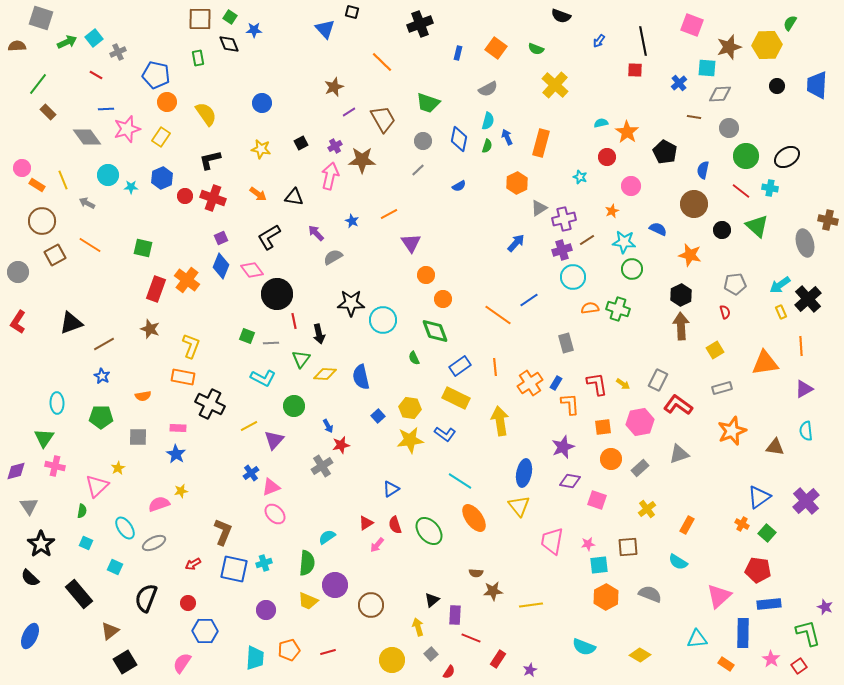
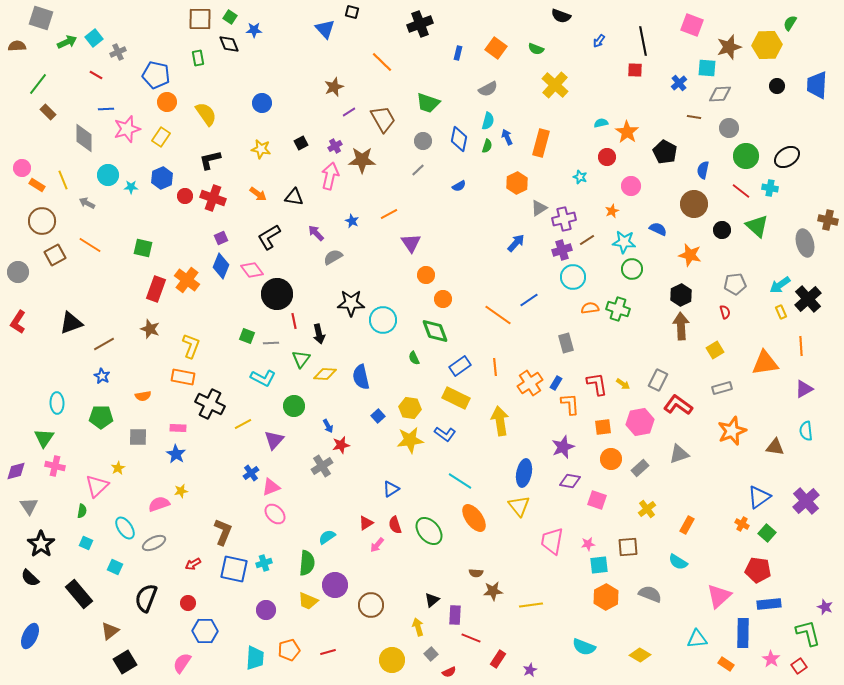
gray diamond at (87, 137): moved 3 px left, 1 px down; rotated 36 degrees clockwise
yellow line at (249, 426): moved 6 px left, 2 px up
red semicircle at (449, 672): rotated 32 degrees clockwise
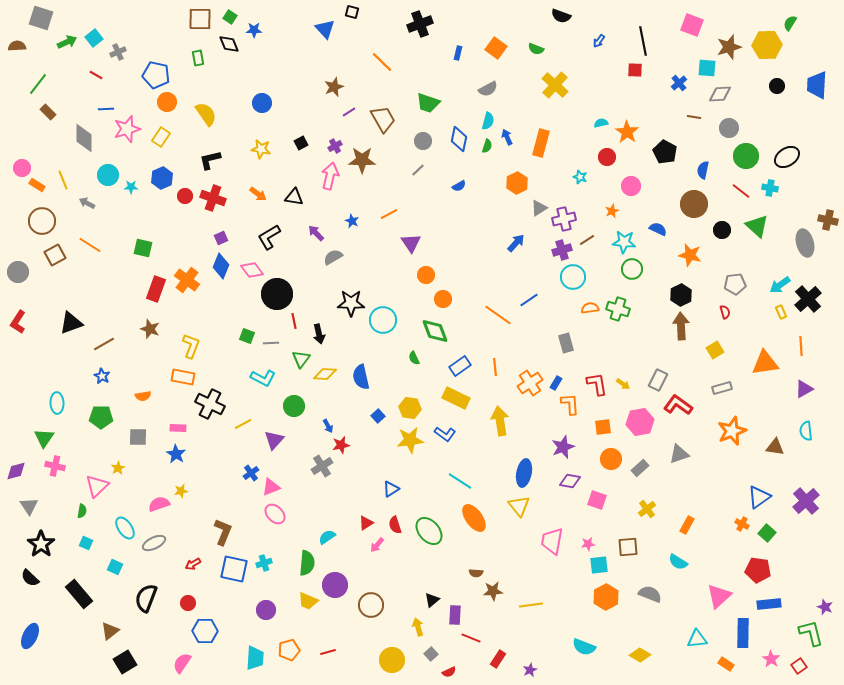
green L-shape at (808, 633): moved 3 px right
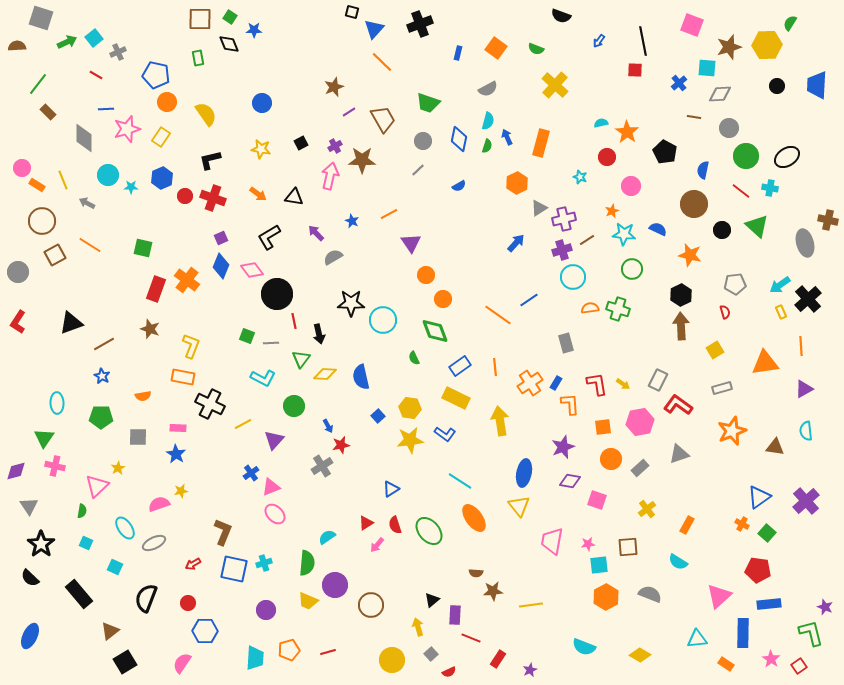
blue triangle at (325, 29): moved 49 px right; rotated 25 degrees clockwise
cyan star at (624, 242): moved 8 px up
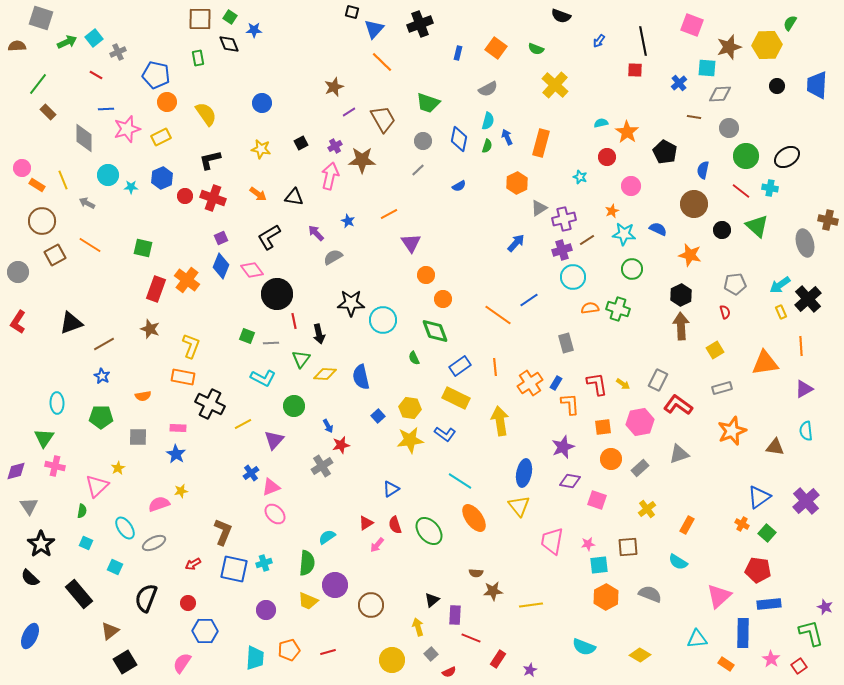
yellow rectangle at (161, 137): rotated 30 degrees clockwise
blue star at (352, 221): moved 4 px left
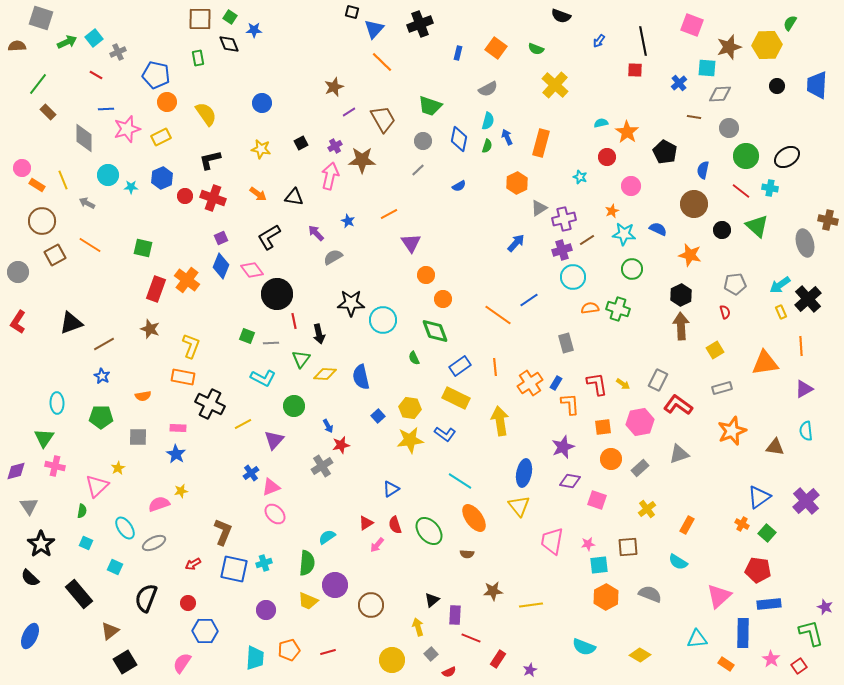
green trapezoid at (428, 103): moved 2 px right, 3 px down
brown semicircle at (476, 573): moved 9 px left, 19 px up
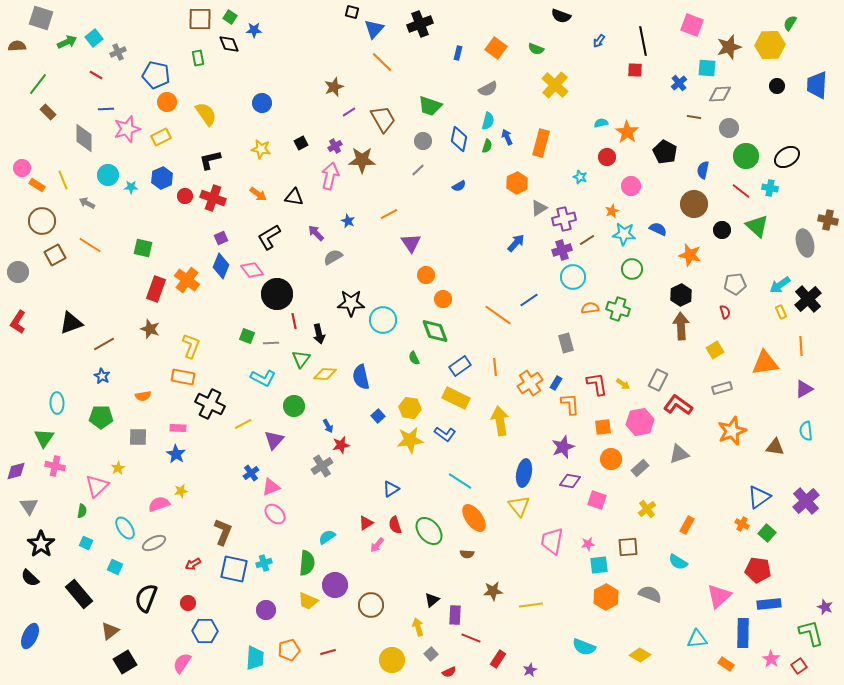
yellow hexagon at (767, 45): moved 3 px right
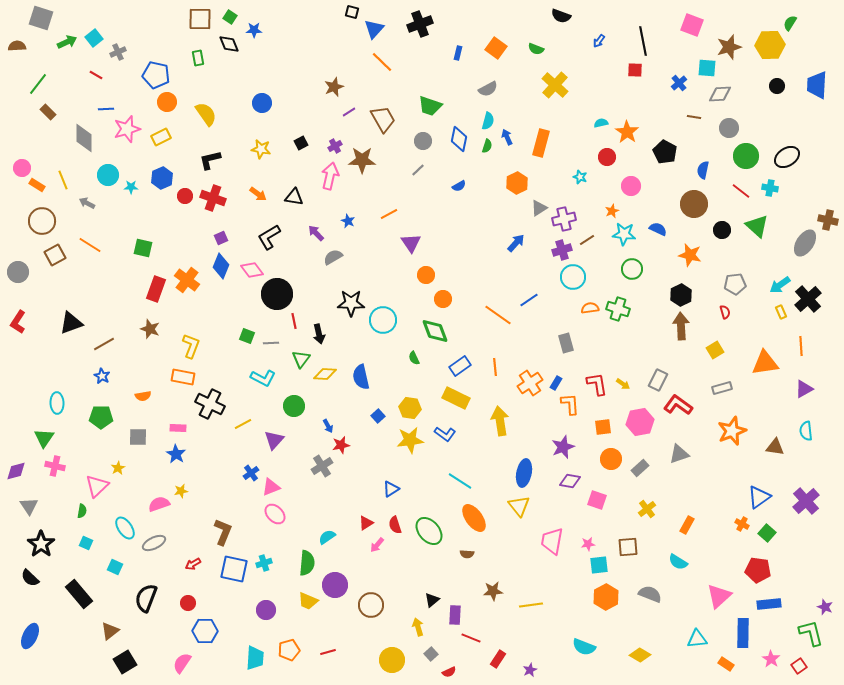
gray ellipse at (805, 243): rotated 48 degrees clockwise
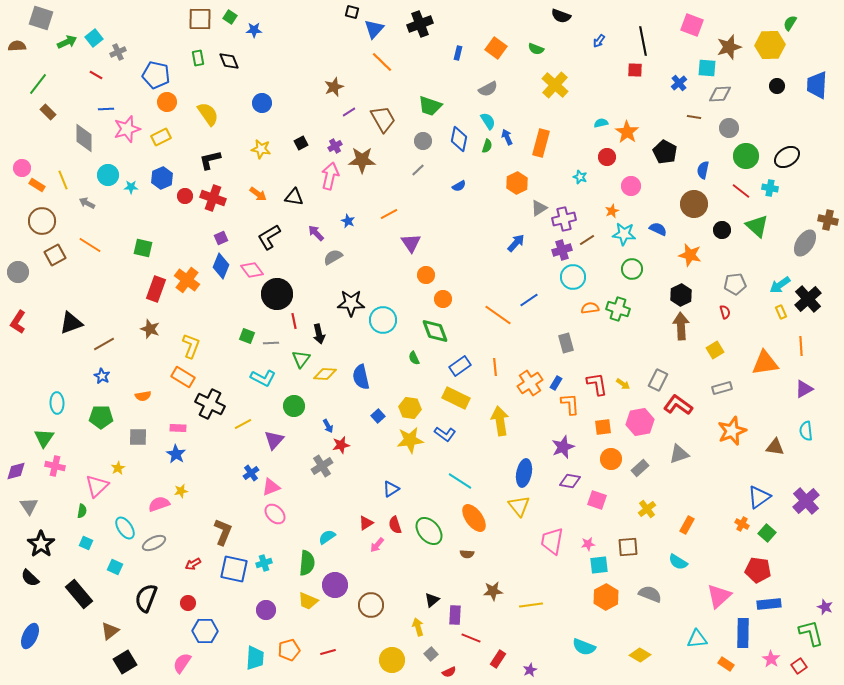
black diamond at (229, 44): moved 17 px down
yellow semicircle at (206, 114): moved 2 px right
cyan semicircle at (488, 121): rotated 48 degrees counterclockwise
orange rectangle at (183, 377): rotated 20 degrees clockwise
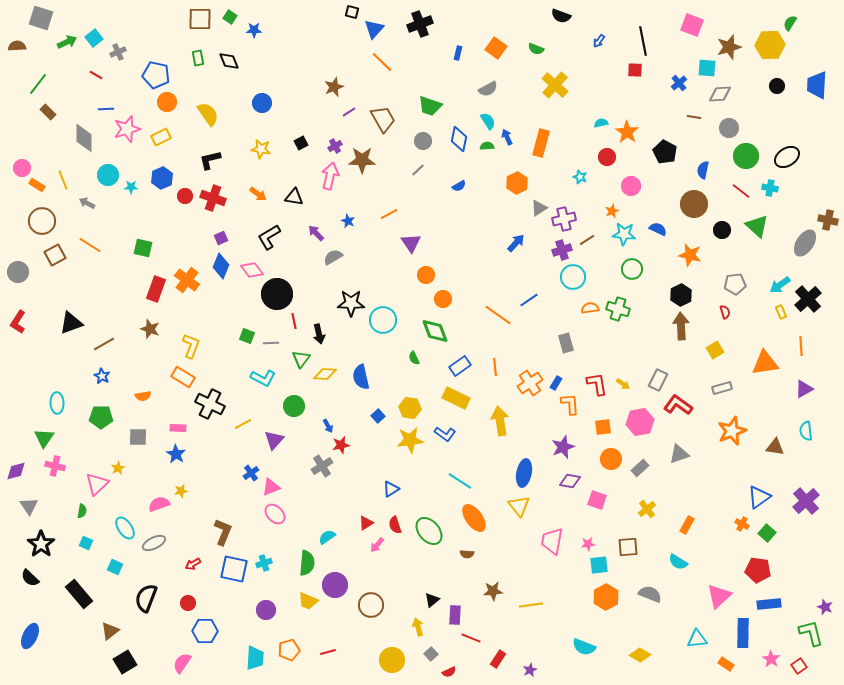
green semicircle at (487, 146): rotated 112 degrees counterclockwise
pink triangle at (97, 486): moved 2 px up
